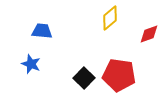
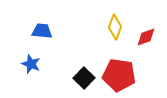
yellow diamond: moved 5 px right, 9 px down; rotated 30 degrees counterclockwise
red diamond: moved 3 px left, 3 px down
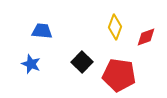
black square: moved 2 px left, 16 px up
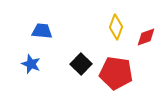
yellow diamond: moved 1 px right
black square: moved 1 px left, 2 px down
red pentagon: moved 3 px left, 2 px up
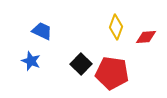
blue trapezoid: rotated 20 degrees clockwise
red diamond: rotated 15 degrees clockwise
blue star: moved 3 px up
red pentagon: moved 4 px left
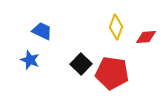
blue star: moved 1 px left, 1 px up
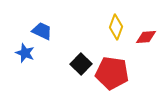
blue star: moved 5 px left, 7 px up
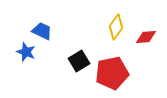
yellow diamond: rotated 15 degrees clockwise
blue star: moved 1 px right, 1 px up
black square: moved 2 px left, 3 px up; rotated 15 degrees clockwise
red pentagon: rotated 20 degrees counterclockwise
